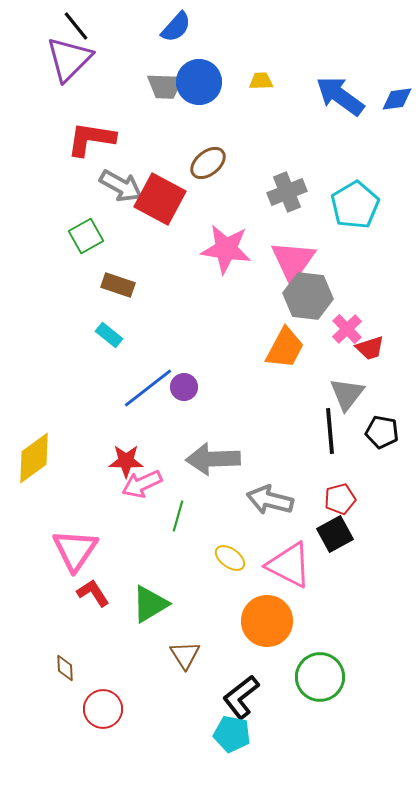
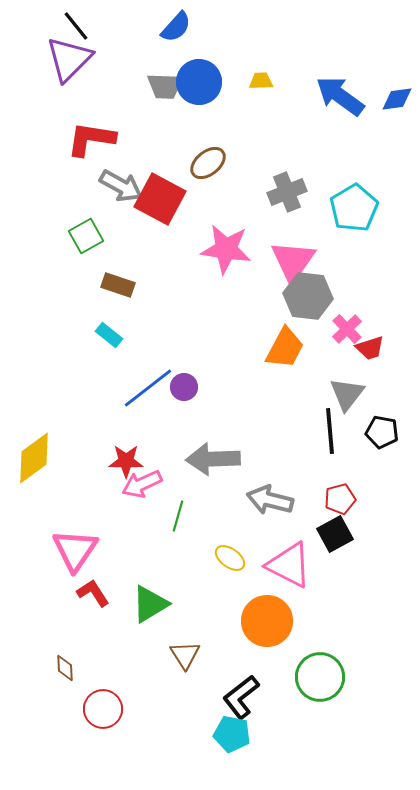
cyan pentagon at (355, 205): moved 1 px left, 3 px down
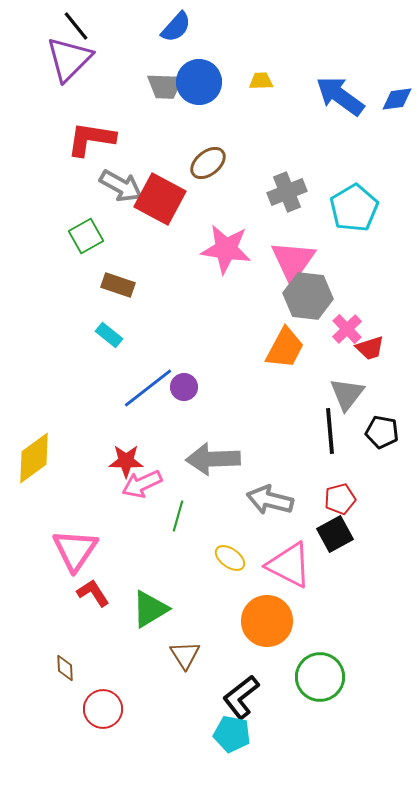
green triangle at (150, 604): moved 5 px down
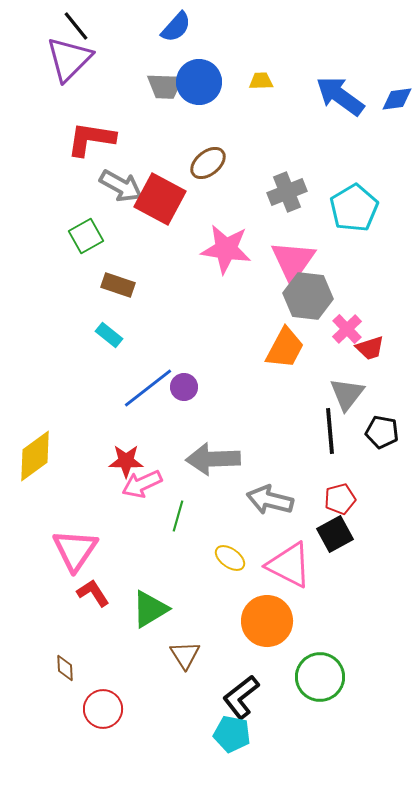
yellow diamond at (34, 458): moved 1 px right, 2 px up
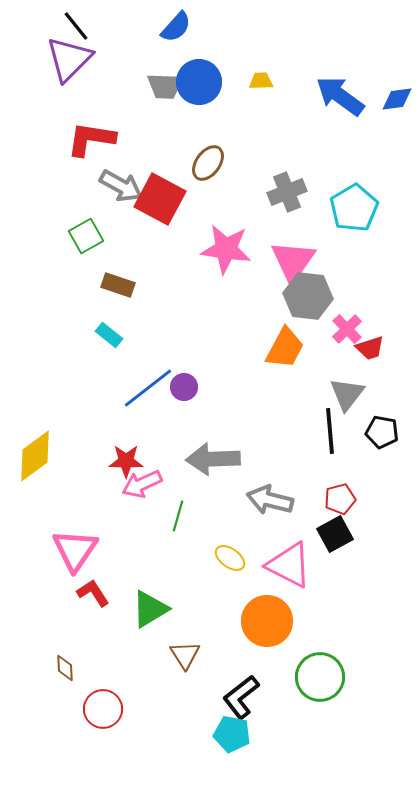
brown ellipse at (208, 163): rotated 15 degrees counterclockwise
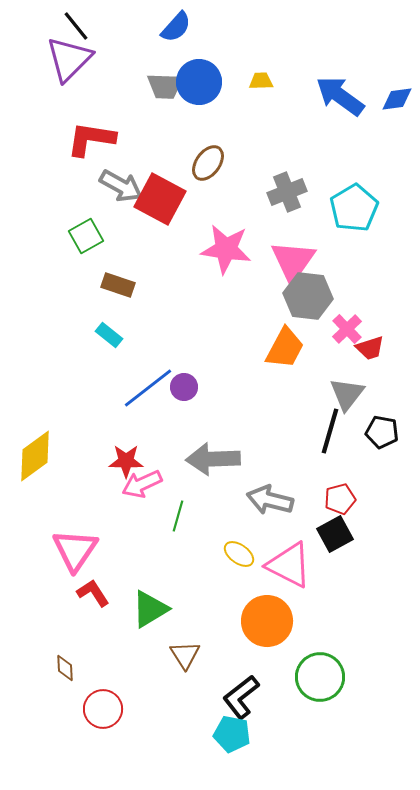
black line at (330, 431): rotated 21 degrees clockwise
yellow ellipse at (230, 558): moved 9 px right, 4 px up
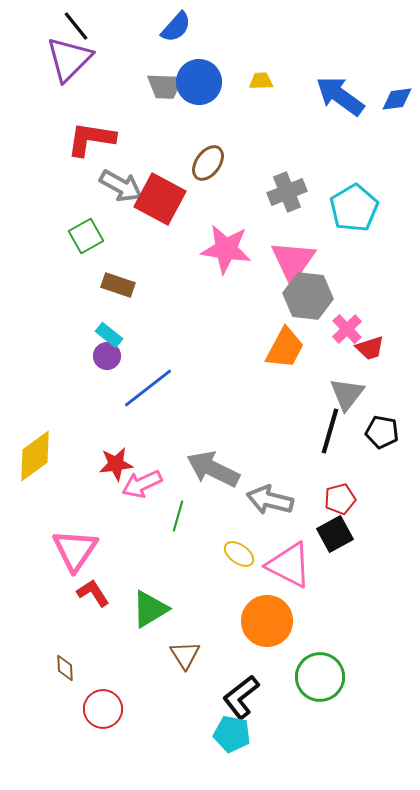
purple circle at (184, 387): moved 77 px left, 31 px up
gray arrow at (213, 459): moved 10 px down; rotated 28 degrees clockwise
red star at (126, 461): moved 10 px left, 3 px down; rotated 8 degrees counterclockwise
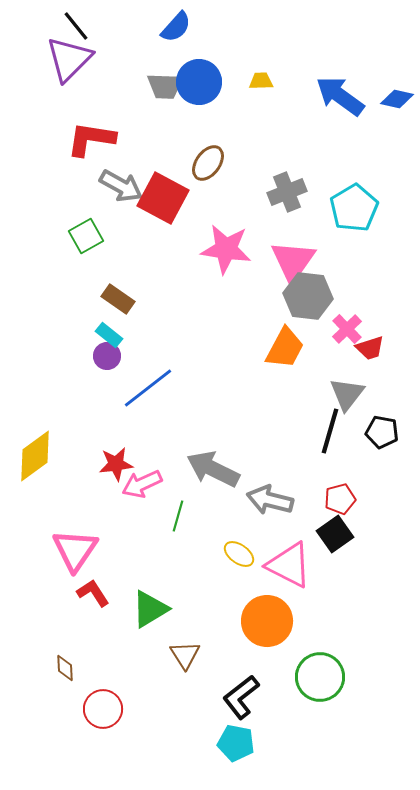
blue diamond at (397, 99): rotated 20 degrees clockwise
red square at (160, 199): moved 3 px right, 1 px up
brown rectangle at (118, 285): moved 14 px down; rotated 16 degrees clockwise
black square at (335, 534): rotated 6 degrees counterclockwise
cyan pentagon at (232, 734): moved 4 px right, 9 px down
